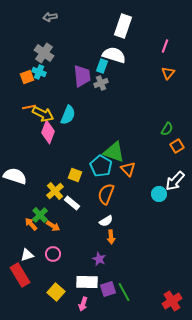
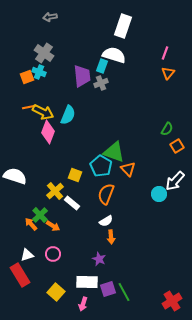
pink line at (165, 46): moved 7 px down
yellow arrow at (43, 114): moved 2 px up
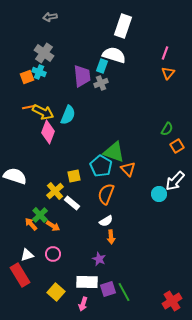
yellow square at (75, 175): moved 1 px left, 1 px down; rotated 32 degrees counterclockwise
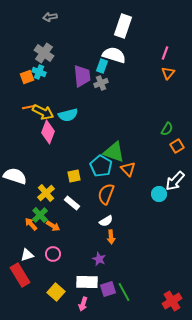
cyan semicircle at (68, 115): rotated 54 degrees clockwise
yellow cross at (55, 191): moved 9 px left, 2 px down
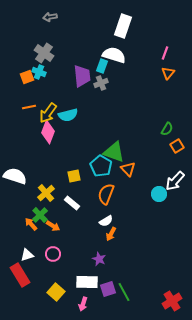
yellow arrow at (43, 112): moved 5 px right, 1 px down; rotated 100 degrees clockwise
orange arrow at (111, 237): moved 3 px up; rotated 32 degrees clockwise
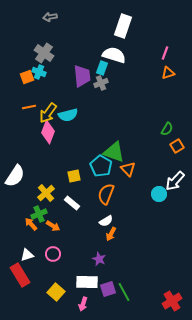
cyan rectangle at (102, 66): moved 2 px down
orange triangle at (168, 73): rotated 32 degrees clockwise
white semicircle at (15, 176): rotated 105 degrees clockwise
green cross at (40, 215): moved 1 px left, 1 px up; rotated 21 degrees clockwise
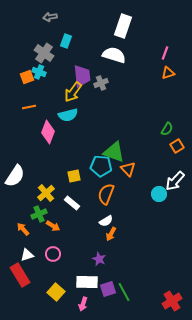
cyan rectangle at (102, 68): moved 36 px left, 27 px up
yellow arrow at (48, 113): moved 25 px right, 21 px up
cyan pentagon at (101, 166): rotated 25 degrees counterclockwise
orange arrow at (31, 224): moved 8 px left, 5 px down
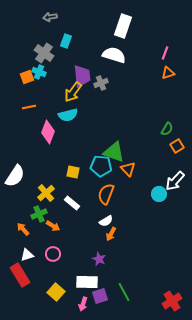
yellow square at (74, 176): moved 1 px left, 4 px up; rotated 24 degrees clockwise
purple square at (108, 289): moved 8 px left, 7 px down
